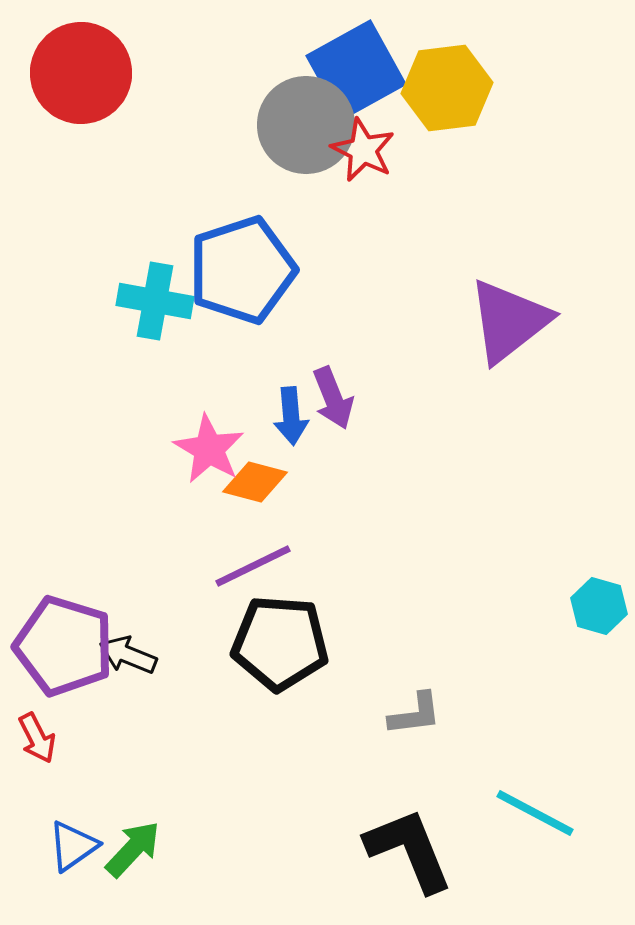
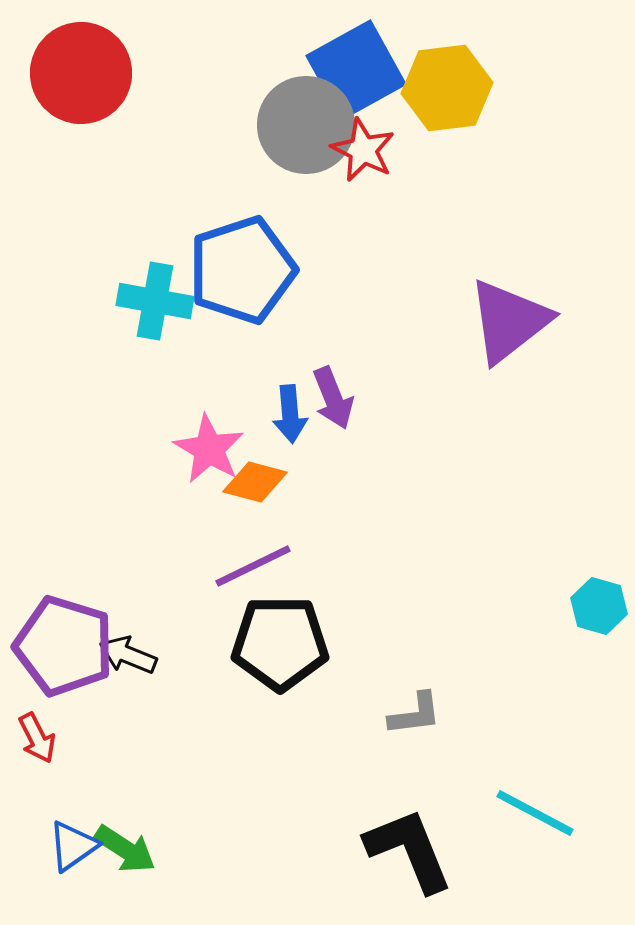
blue arrow: moved 1 px left, 2 px up
black pentagon: rotated 4 degrees counterclockwise
green arrow: moved 8 px left; rotated 80 degrees clockwise
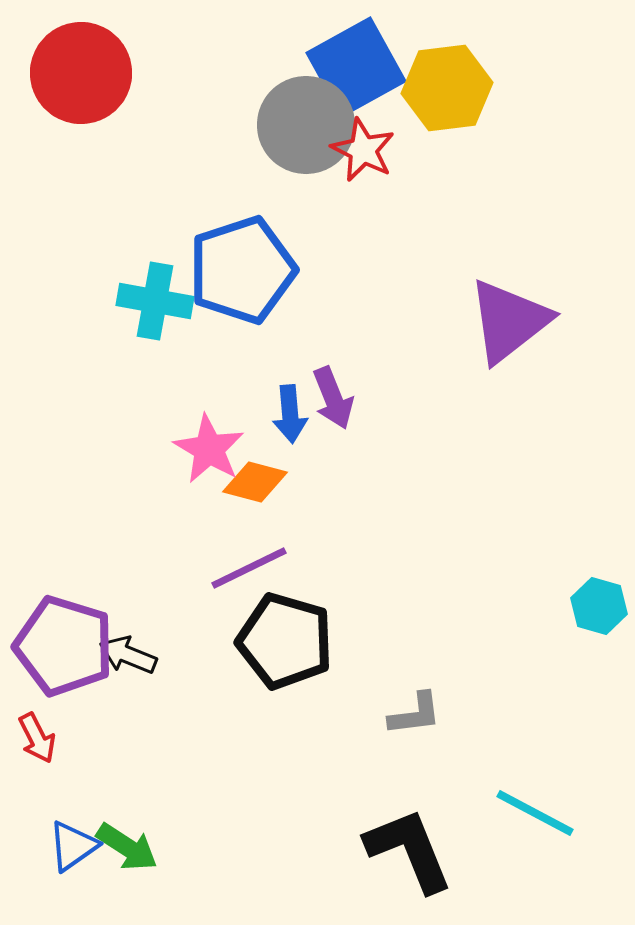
blue square: moved 3 px up
purple line: moved 4 px left, 2 px down
black pentagon: moved 5 px right, 2 px up; rotated 16 degrees clockwise
green arrow: moved 2 px right, 2 px up
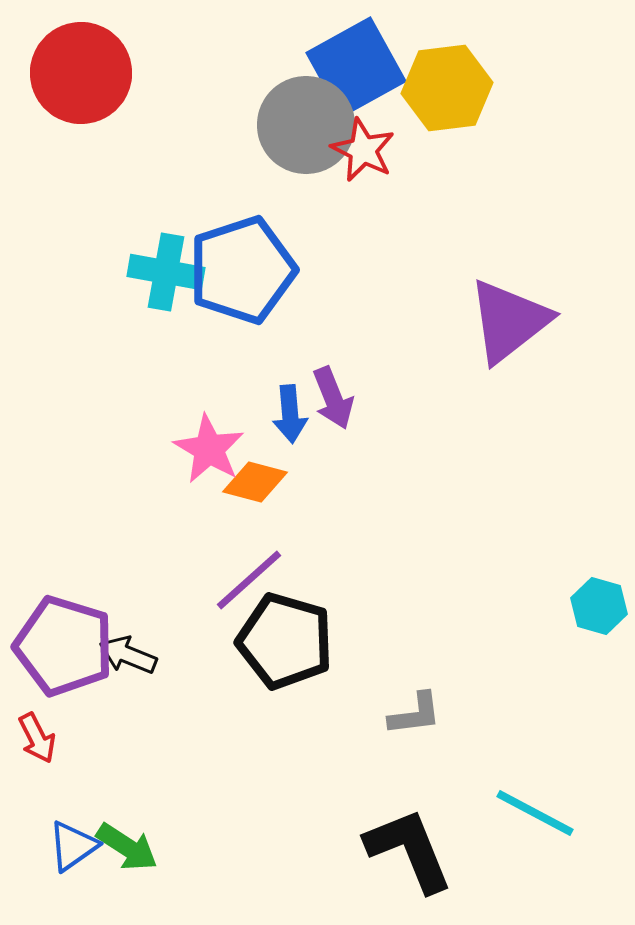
cyan cross: moved 11 px right, 29 px up
purple line: moved 12 px down; rotated 16 degrees counterclockwise
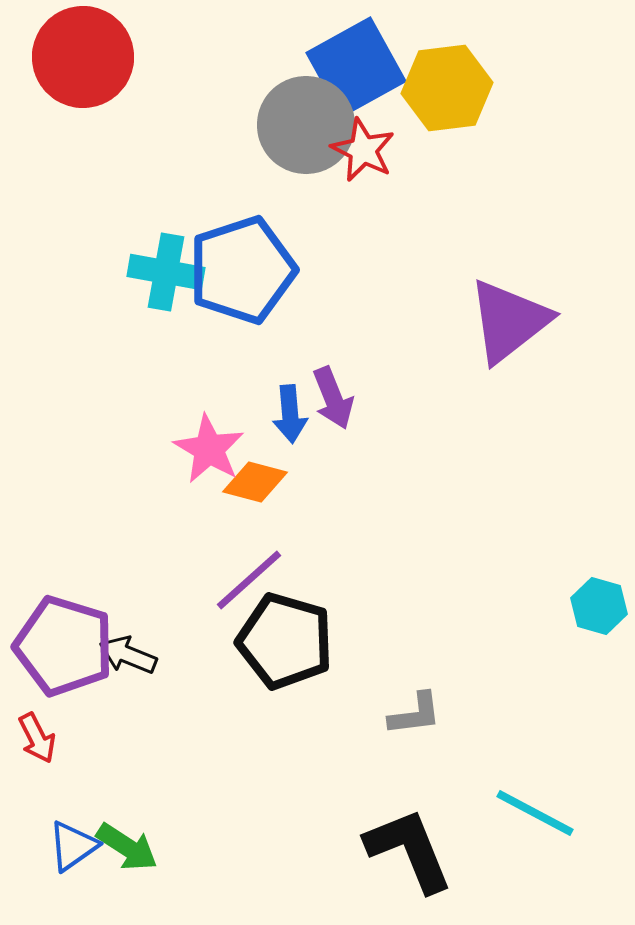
red circle: moved 2 px right, 16 px up
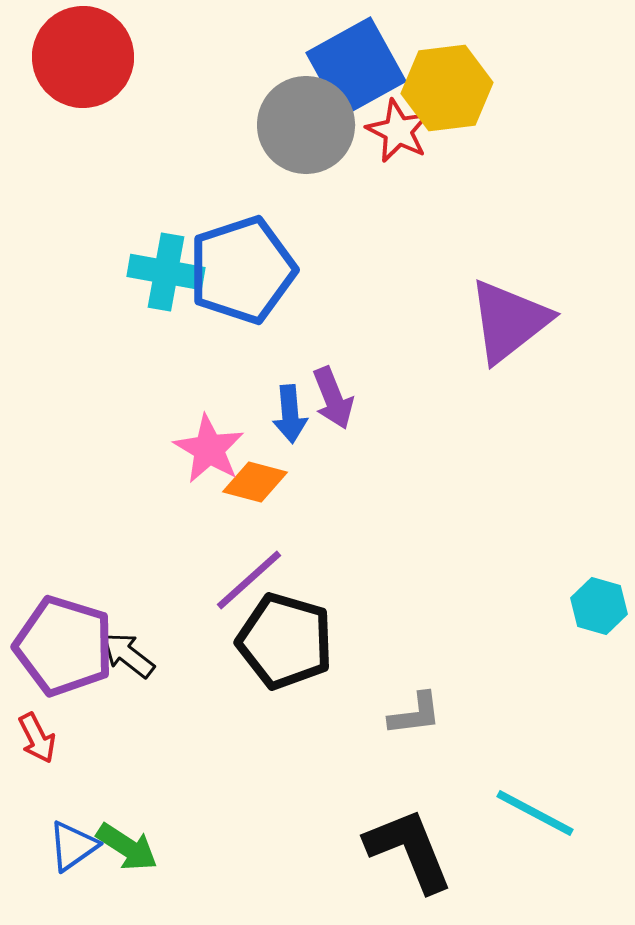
red star: moved 35 px right, 19 px up
black arrow: rotated 16 degrees clockwise
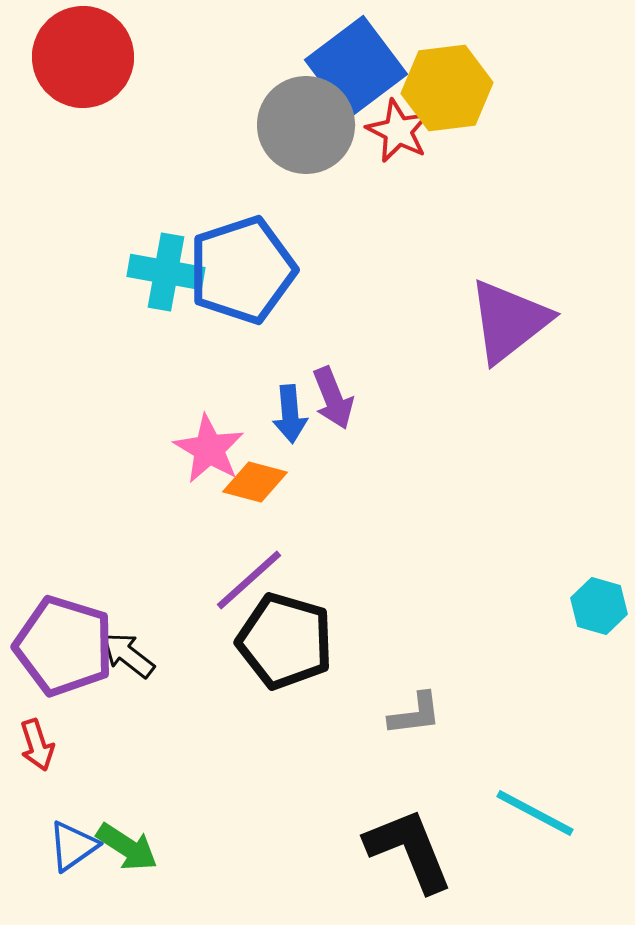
blue square: rotated 8 degrees counterclockwise
red arrow: moved 7 px down; rotated 9 degrees clockwise
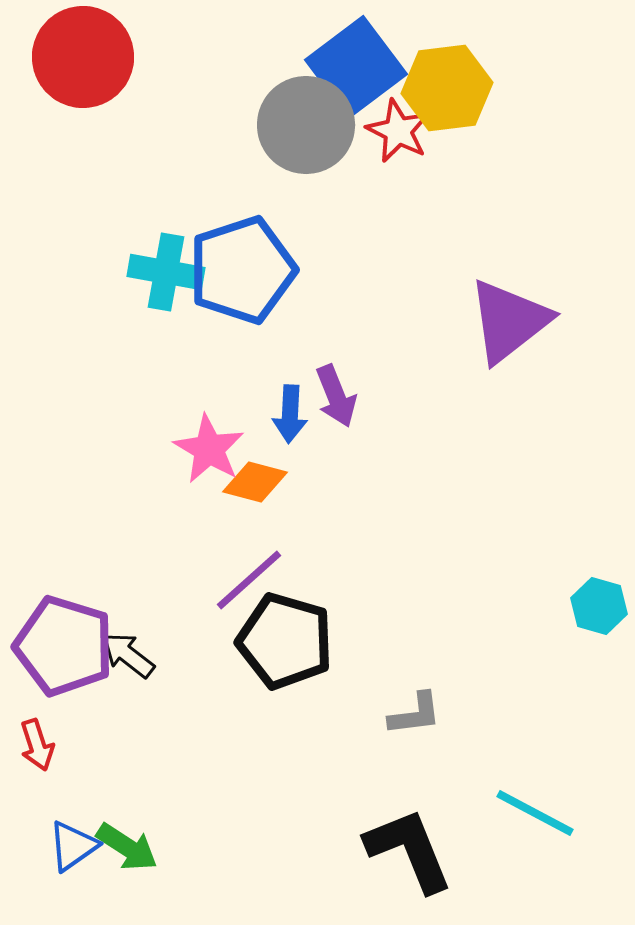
purple arrow: moved 3 px right, 2 px up
blue arrow: rotated 8 degrees clockwise
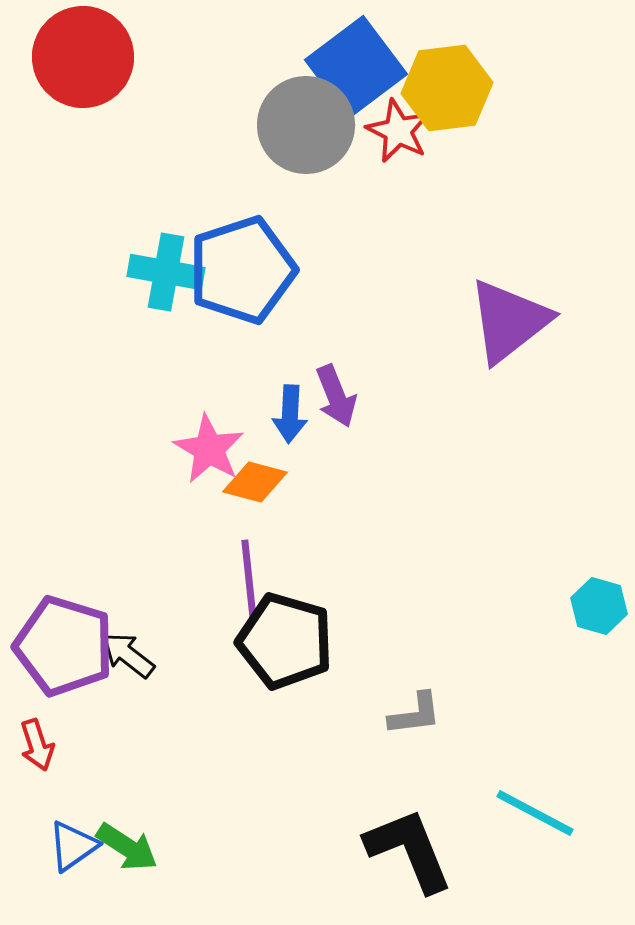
purple line: rotated 54 degrees counterclockwise
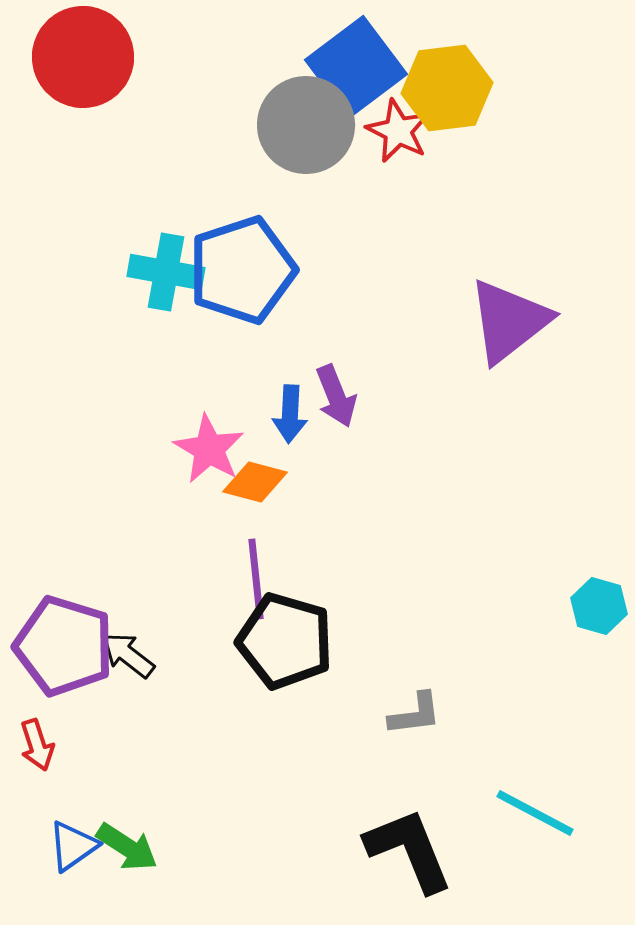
purple line: moved 7 px right, 1 px up
